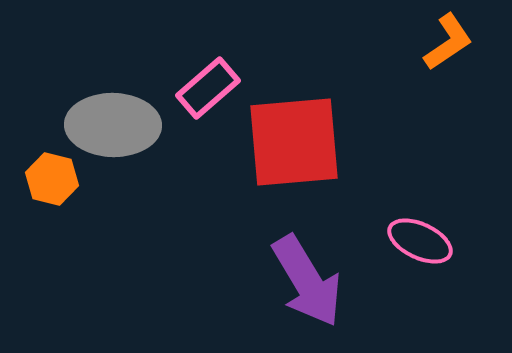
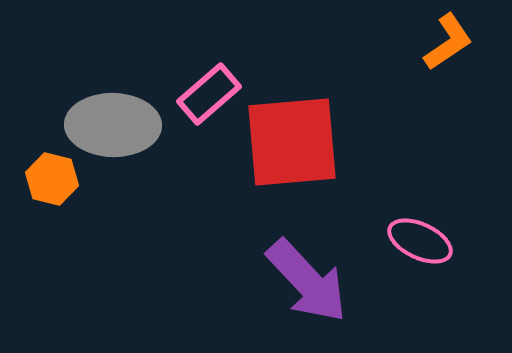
pink rectangle: moved 1 px right, 6 px down
red square: moved 2 px left
purple arrow: rotated 12 degrees counterclockwise
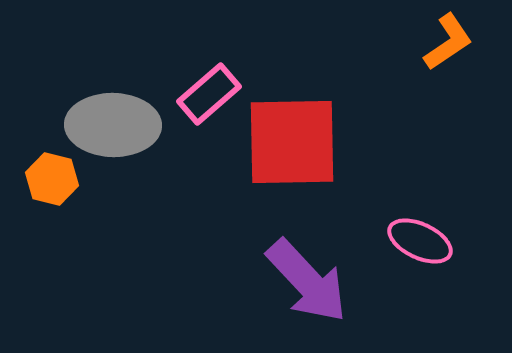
red square: rotated 4 degrees clockwise
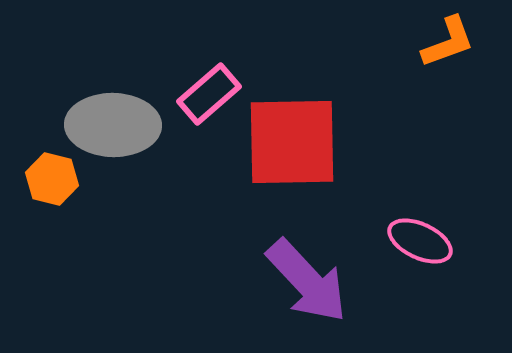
orange L-shape: rotated 14 degrees clockwise
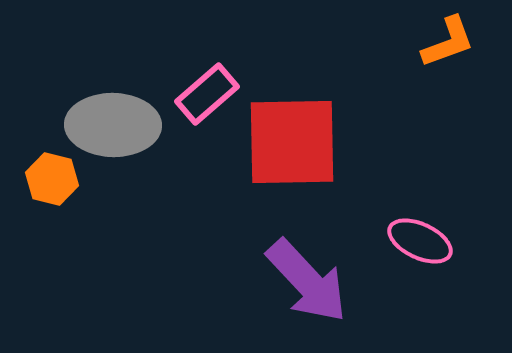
pink rectangle: moved 2 px left
